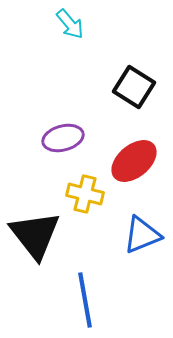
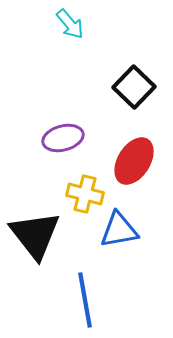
black square: rotated 12 degrees clockwise
red ellipse: rotated 18 degrees counterclockwise
blue triangle: moved 23 px left, 5 px up; rotated 12 degrees clockwise
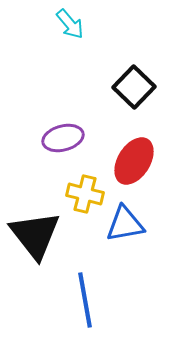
blue triangle: moved 6 px right, 6 px up
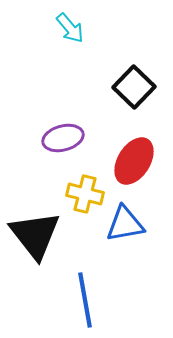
cyan arrow: moved 4 px down
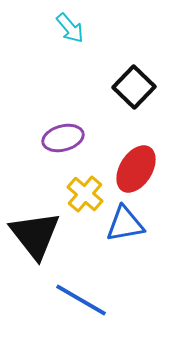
red ellipse: moved 2 px right, 8 px down
yellow cross: rotated 27 degrees clockwise
blue line: moved 4 px left; rotated 50 degrees counterclockwise
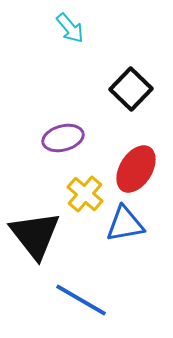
black square: moved 3 px left, 2 px down
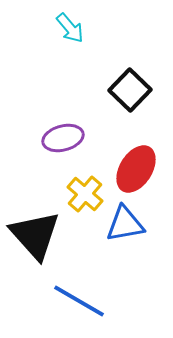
black square: moved 1 px left, 1 px down
black triangle: rotated 4 degrees counterclockwise
blue line: moved 2 px left, 1 px down
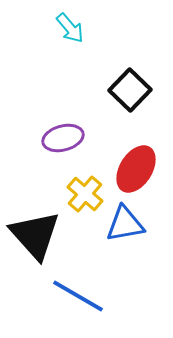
blue line: moved 1 px left, 5 px up
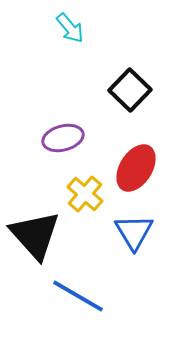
red ellipse: moved 1 px up
blue triangle: moved 9 px right, 8 px down; rotated 51 degrees counterclockwise
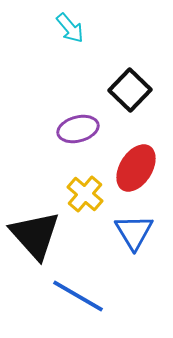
purple ellipse: moved 15 px right, 9 px up
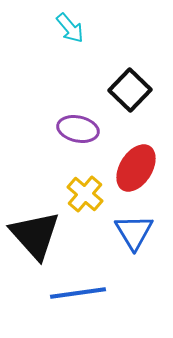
purple ellipse: rotated 27 degrees clockwise
blue line: moved 3 px up; rotated 38 degrees counterclockwise
